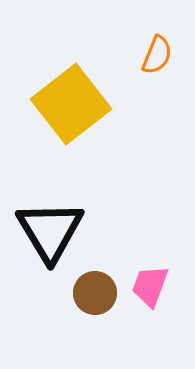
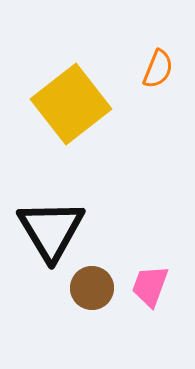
orange semicircle: moved 1 px right, 14 px down
black triangle: moved 1 px right, 1 px up
brown circle: moved 3 px left, 5 px up
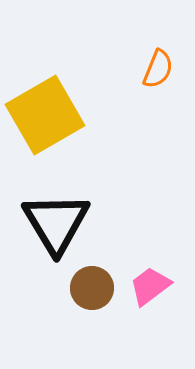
yellow square: moved 26 px left, 11 px down; rotated 8 degrees clockwise
black triangle: moved 5 px right, 7 px up
pink trapezoid: rotated 33 degrees clockwise
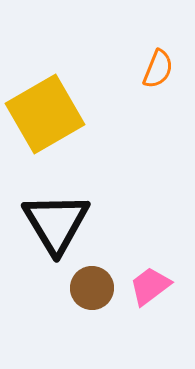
yellow square: moved 1 px up
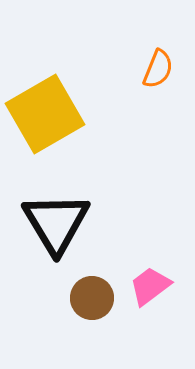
brown circle: moved 10 px down
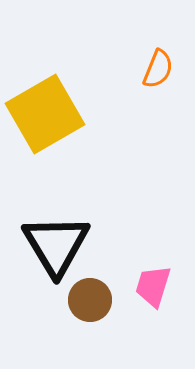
black triangle: moved 22 px down
pink trapezoid: moved 3 px right; rotated 36 degrees counterclockwise
brown circle: moved 2 px left, 2 px down
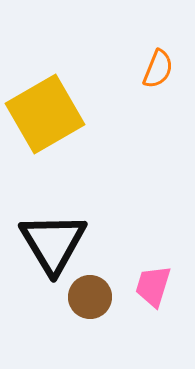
black triangle: moved 3 px left, 2 px up
brown circle: moved 3 px up
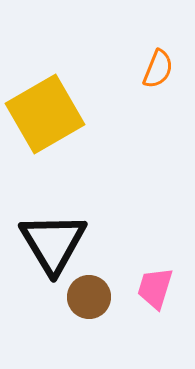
pink trapezoid: moved 2 px right, 2 px down
brown circle: moved 1 px left
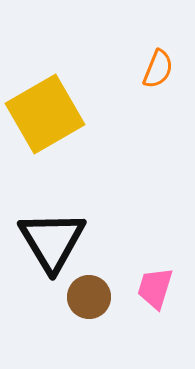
black triangle: moved 1 px left, 2 px up
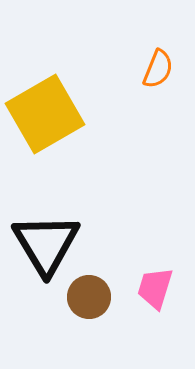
black triangle: moved 6 px left, 3 px down
